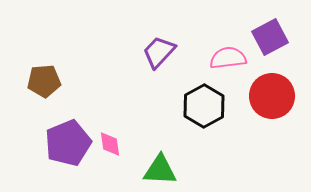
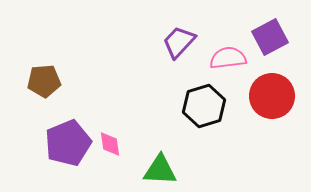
purple trapezoid: moved 20 px right, 10 px up
black hexagon: rotated 12 degrees clockwise
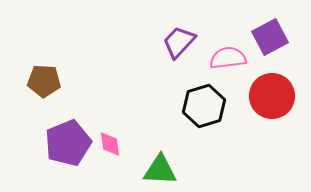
brown pentagon: rotated 8 degrees clockwise
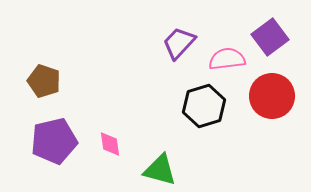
purple square: rotated 9 degrees counterclockwise
purple trapezoid: moved 1 px down
pink semicircle: moved 1 px left, 1 px down
brown pentagon: rotated 16 degrees clockwise
purple pentagon: moved 14 px left, 2 px up; rotated 9 degrees clockwise
green triangle: rotated 12 degrees clockwise
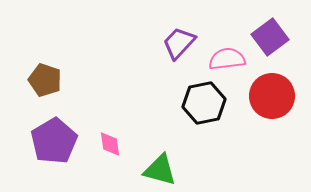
brown pentagon: moved 1 px right, 1 px up
black hexagon: moved 3 px up; rotated 6 degrees clockwise
purple pentagon: rotated 18 degrees counterclockwise
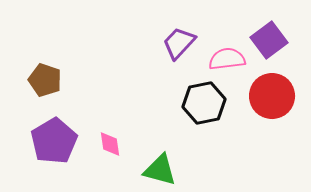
purple square: moved 1 px left, 3 px down
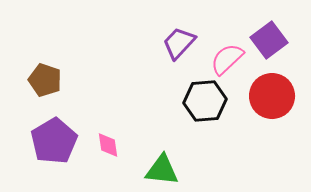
pink semicircle: rotated 36 degrees counterclockwise
black hexagon: moved 1 px right, 2 px up; rotated 6 degrees clockwise
pink diamond: moved 2 px left, 1 px down
green triangle: moved 2 px right; rotated 9 degrees counterclockwise
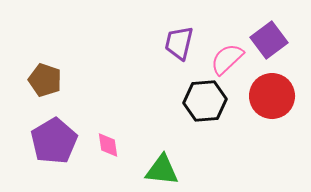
purple trapezoid: rotated 30 degrees counterclockwise
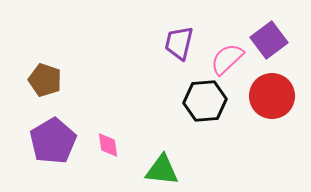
purple pentagon: moved 1 px left
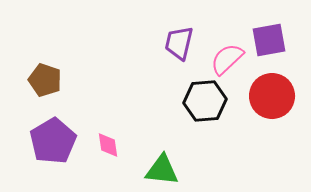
purple square: rotated 27 degrees clockwise
